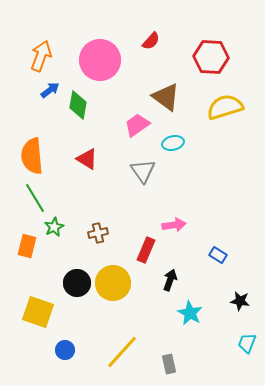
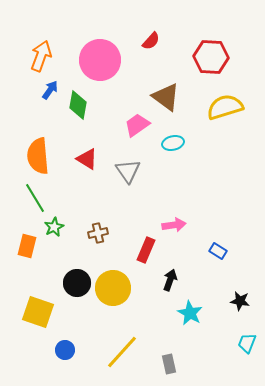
blue arrow: rotated 18 degrees counterclockwise
orange semicircle: moved 6 px right
gray triangle: moved 15 px left
blue rectangle: moved 4 px up
yellow circle: moved 5 px down
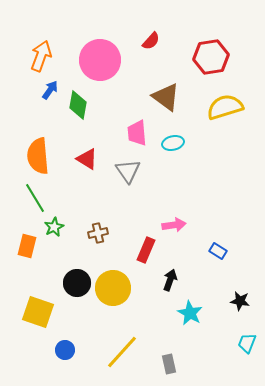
red hexagon: rotated 12 degrees counterclockwise
pink trapezoid: moved 8 px down; rotated 60 degrees counterclockwise
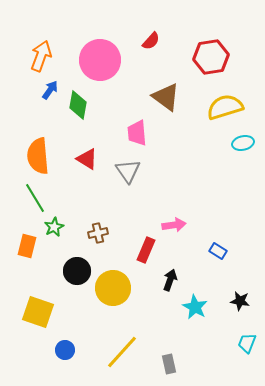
cyan ellipse: moved 70 px right
black circle: moved 12 px up
cyan star: moved 5 px right, 6 px up
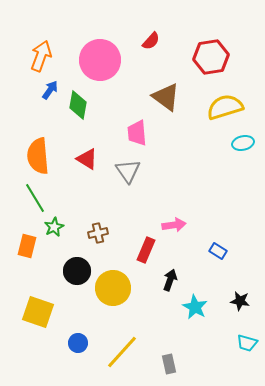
cyan trapezoid: rotated 95 degrees counterclockwise
blue circle: moved 13 px right, 7 px up
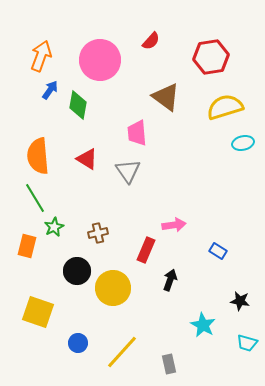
cyan star: moved 8 px right, 18 px down
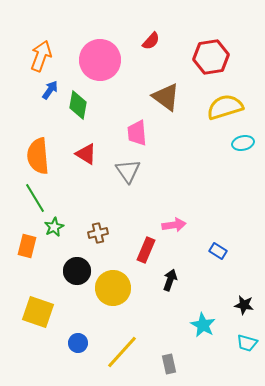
red triangle: moved 1 px left, 5 px up
black star: moved 4 px right, 4 px down
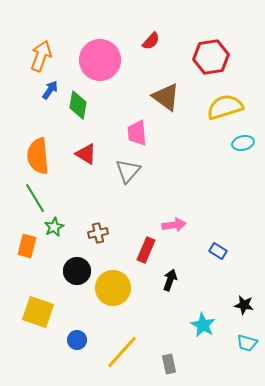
gray triangle: rotated 16 degrees clockwise
blue circle: moved 1 px left, 3 px up
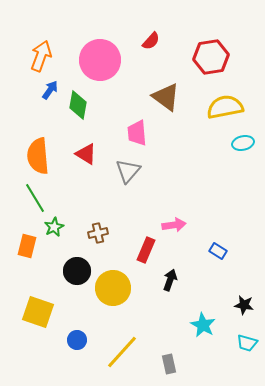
yellow semicircle: rotated 6 degrees clockwise
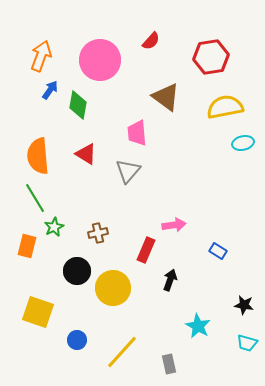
cyan star: moved 5 px left, 1 px down
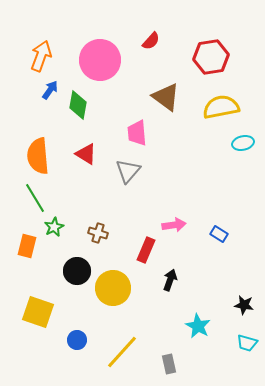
yellow semicircle: moved 4 px left
brown cross: rotated 30 degrees clockwise
blue rectangle: moved 1 px right, 17 px up
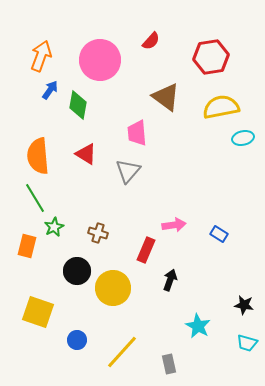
cyan ellipse: moved 5 px up
